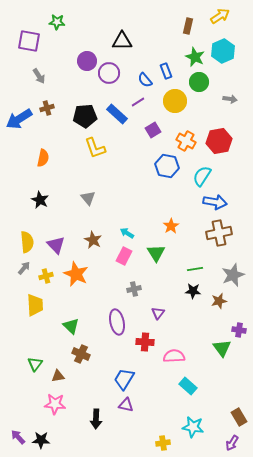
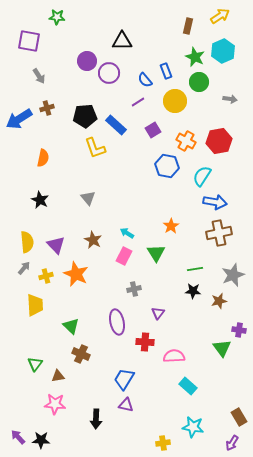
green star at (57, 22): moved 5 px up
blue rectangle at (117, 114): moved 1 px left, 11 px down
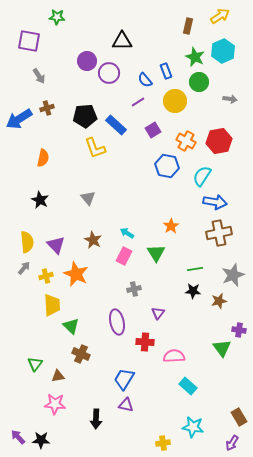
yellow trapezoid at (35, 305): moved 17 px right
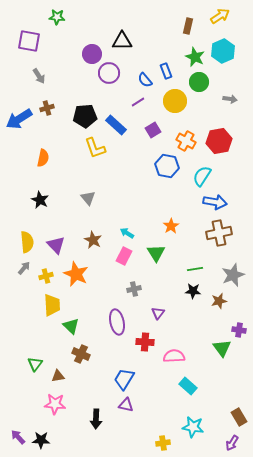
purple circle at (87, 61): moved 5 px right, 7 px up
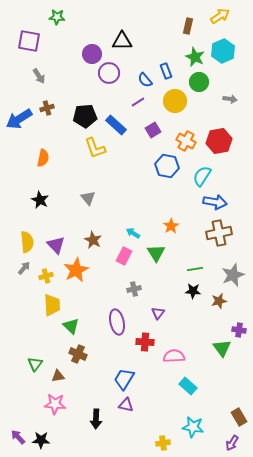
cyan arrow at (127, 233): moved 6 px right
orange star at (76, 274): moved 4 px up; rotated 20 degrees clockwise
brown cross at (81, 354): moved 3 px left
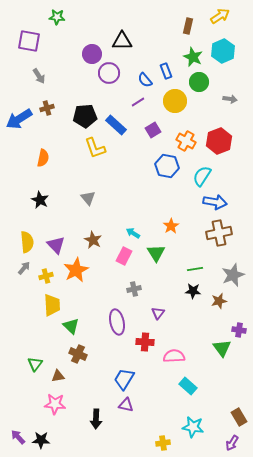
green star at (195, 57): moved 2 px left
red hexagon at (219, 141): rotated 10 degrees counterclockwise
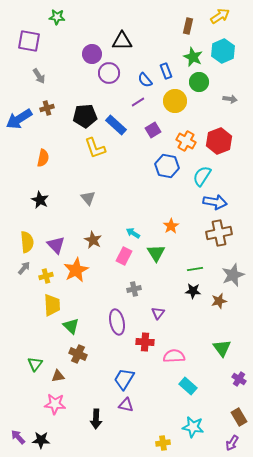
purple cross at (239, 330): moved 49 px down; rotated 24 degrees clockwise
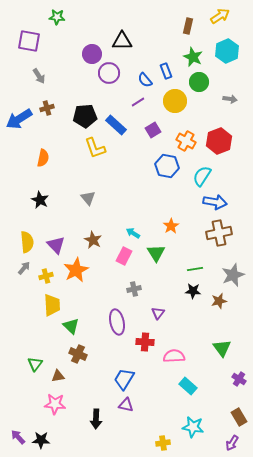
cyan hexagon at (223, 51): moved 4 px right
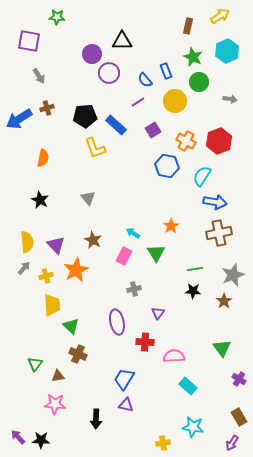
brown star at (219, 301): moved 5 px right; rotated 21 degrees counterclockwise
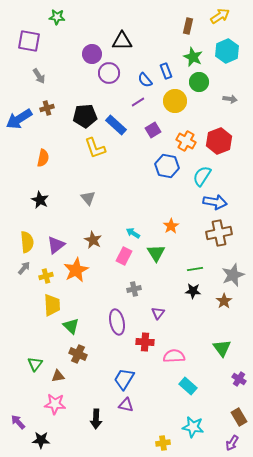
purple triangle at (56, 245): rotated 36 degrees clockwise
purple arrow at (18, 437): moved 15 px up
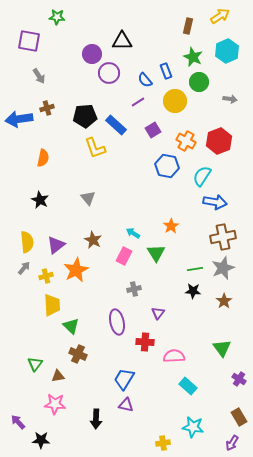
blue arrow at (19, 119): rotated 24 degrees clockwise
brown cross at (219, 233): moved 4 px right, 4 px down
gray star at (233, 275): moved 10 px left, 7 px up
